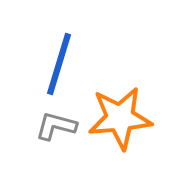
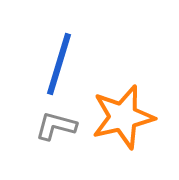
orange star: moved 3 px right, 1 px up; rotated 8 degrees counterclockwise
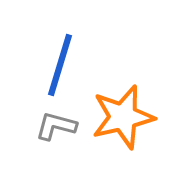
blue line: moved 1 px right, 1 px down
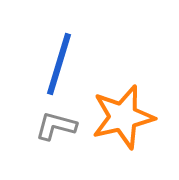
blue line: moved 1 px left, 1 px up
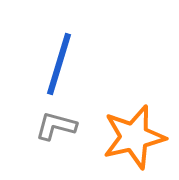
orange star: moved 11 px right, 20 px down
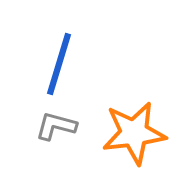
orange star: moved 4 px up; rotated 6 degrees clockwise
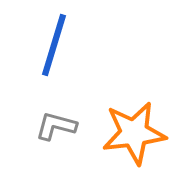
blue line: moved 5 px left, 19 px up
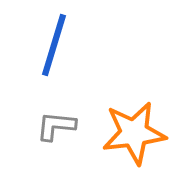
gray L-shape: rotated 9 degrees counterclockwise
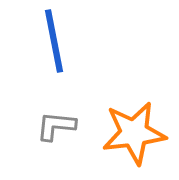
blue line: moved 4 px up; rotated 28 degrees counterclockwise
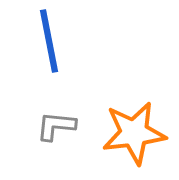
blue line: moved 5 px left
